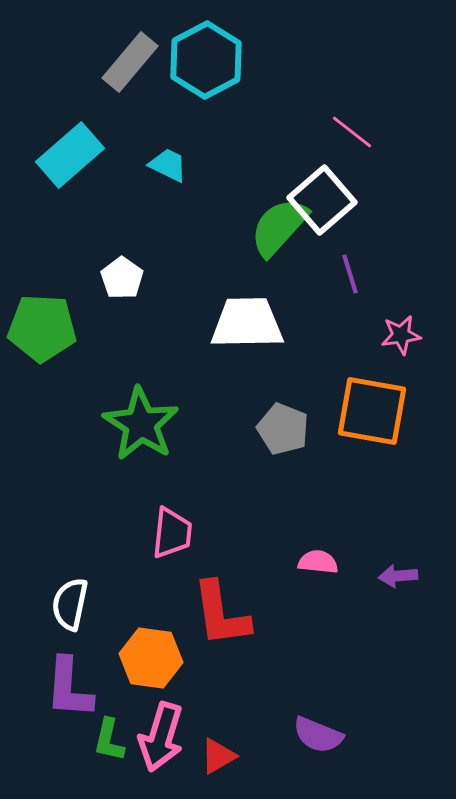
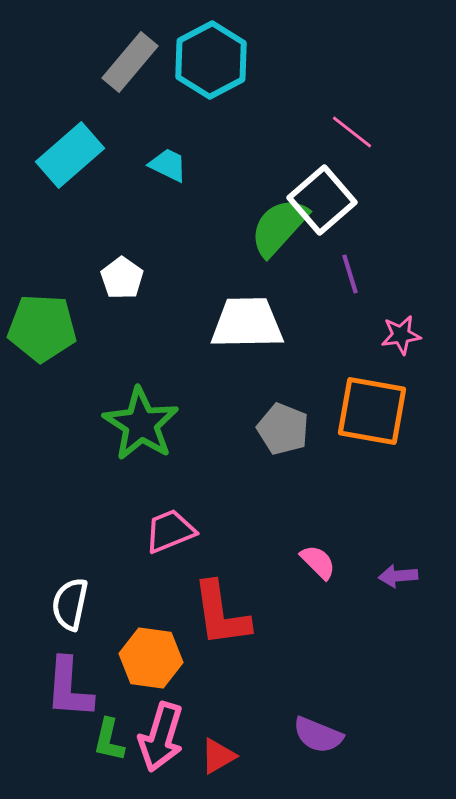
cyan hexagon: moved 5 px right
pink trapezoid: moved 2 px left, 2 px up; rotated 118 degrees counterclockwise
pink semicircle: rotated 39 degrees clockwise
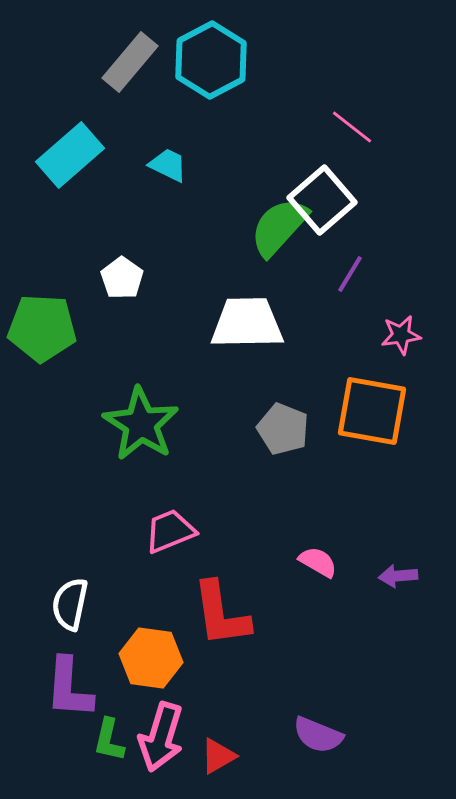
pink line: moved 5 px up
purple line: rotated 48 degrees clockwise
pink semicircle: rotated 15 degrees counterclockwise
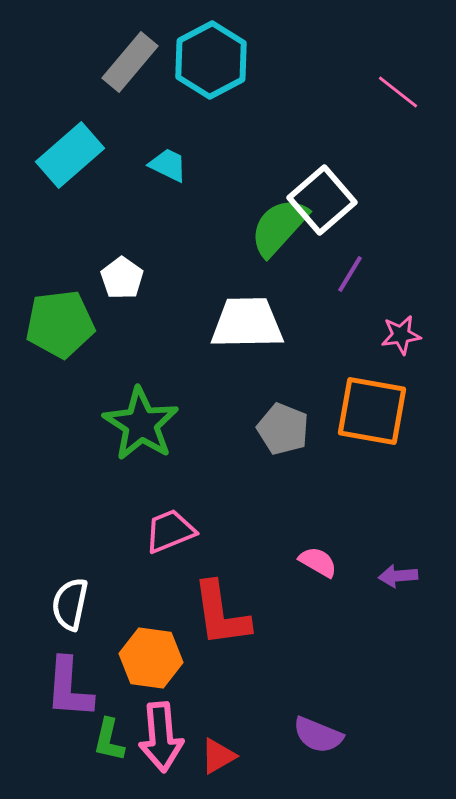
pink line: moved 46 px right, 35 px up
green pentagon: moved 18 px right, 4 px up; rotated 10 degrees counterclockwise
pink arrow: rotated 22 degrees counterclockwise
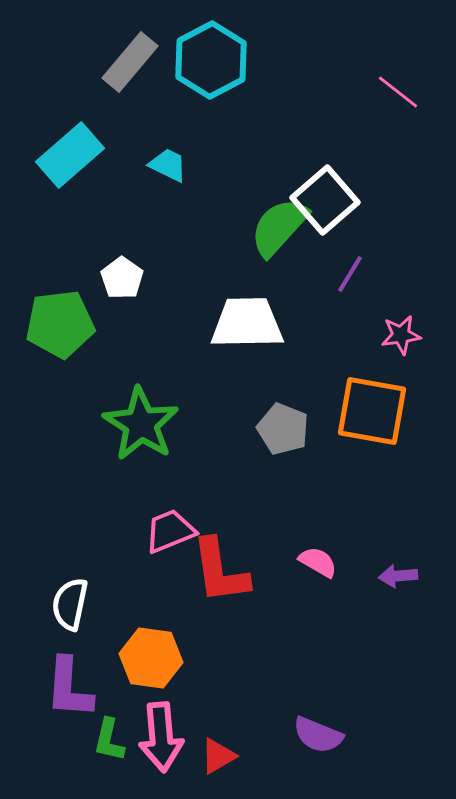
white square: moved 3 px right
red L-shape: moved 1 px left, 43 px up
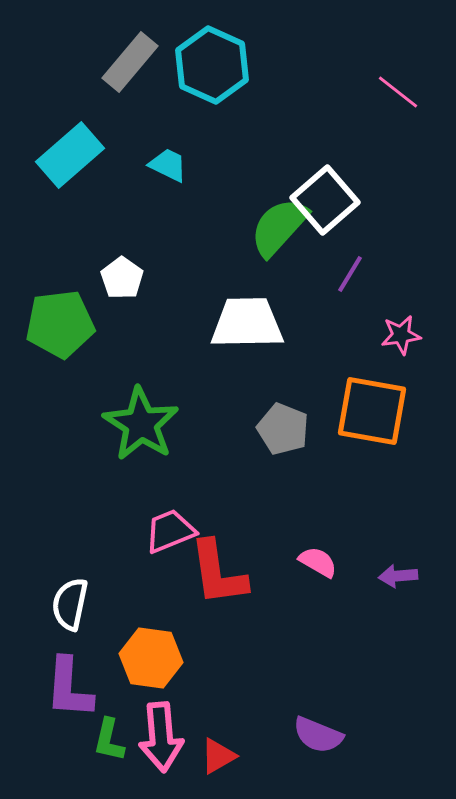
cyan hexagon: moved 1 px right, 5 px down; rotated 8 degrees counterclockwise
red L-shape: moved 2 px left, 2 px down
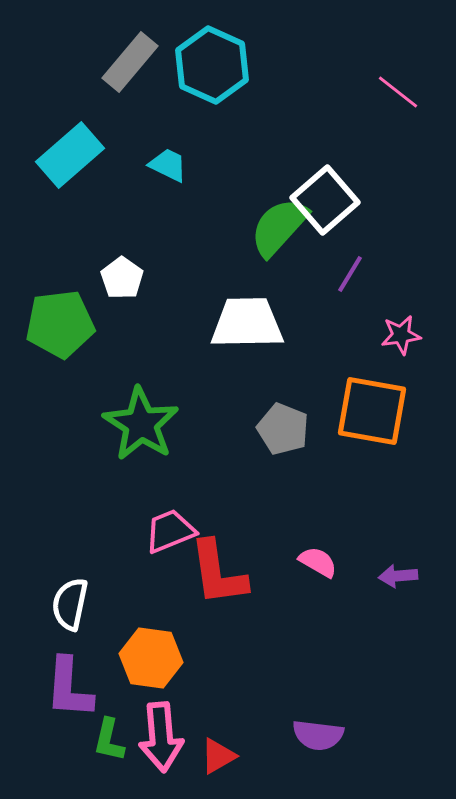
purple semicircle: rotated 15 degrees counterclockwise
